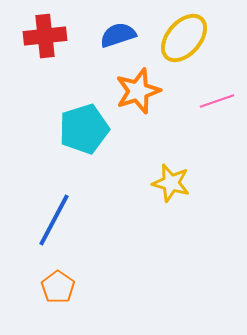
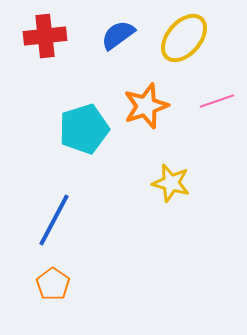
blue semicircle: rotated 18 degrees counterclockwise
orange star: moved 8 px right, 15 px down
orange pentagon: moved 5 px left, 3 px up
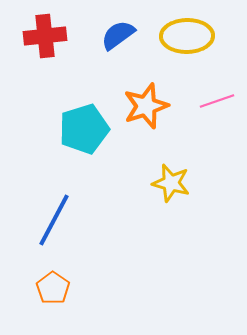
yellow ellipse: moved 3 px right, 2 px up; rotated 48 degrees clockwise
orange pentagon: moved 4 px down
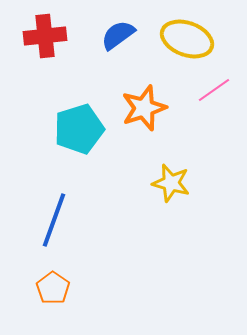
yellow ellipse: moved 3 px down; rotated 21 degrees clockwise
pink line: moved 3 px left, 11 px up; rotated 16 degrees counterclockwise
orange star: moved 2 px left, 2 px down
cyan pentagon: moved 5 px left
blue line: rotated 8 degrees counterclockwise
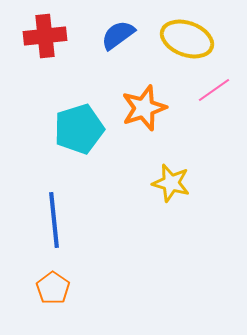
blue line: rotated 26 degrees counterclockwise
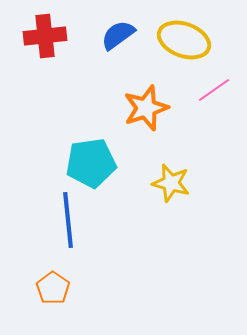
yellow ellipse: moved 3 px left, 1 px down
orange star: moved 2 px right
cyan pentagon: moved 12 px right, 34 px down; rotated 9 degrees clockwise
blue line: moved 14 px right
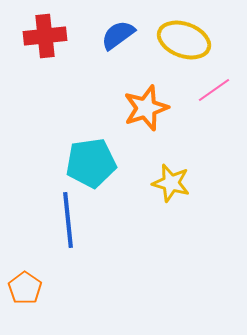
orange pentagon: moved 28 px left
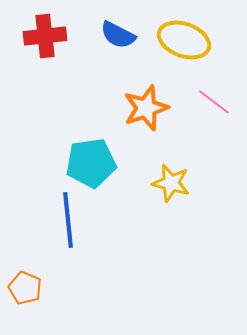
blue semicircle: rotated 117 degrees counterclockwise
pink line: moved 12 px down; rotated 72 degrees clockwise
orange pentagon: rotated 12 degrees counterclockwise
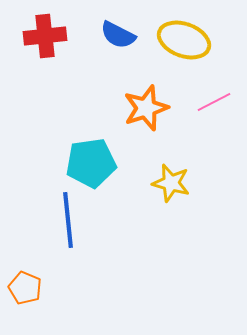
pink line: rotated 64 degrees counterclockwise
